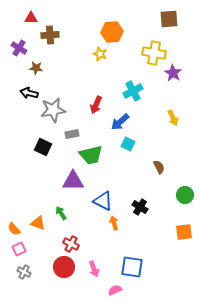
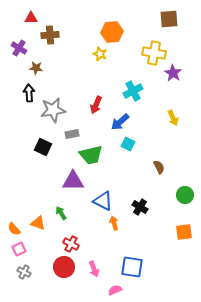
black arrow: rotated 72 degrees clockwise
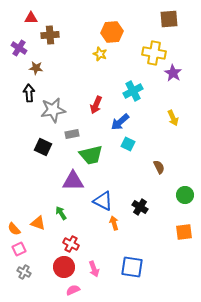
pink semicircle: moved 42 px left
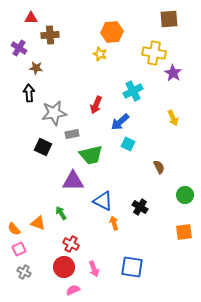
gray star: moved 1 px right, 3 px down
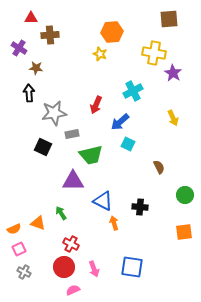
black cross: rotated 28 degrees counterclockwise
orange semicircle: rotated 72 degrees counterclockwise
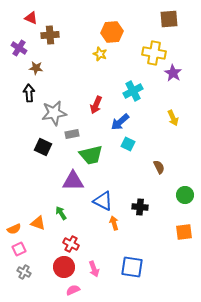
red triangle: rotated 24 degrees clockwise
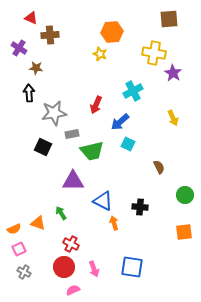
green trapezoid: moved 1 px right, 4 px up
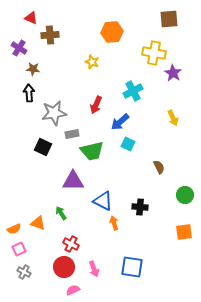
yellow star: moved 8 px left, 8 px down
brown star: moved 3 px left, 1 px down
